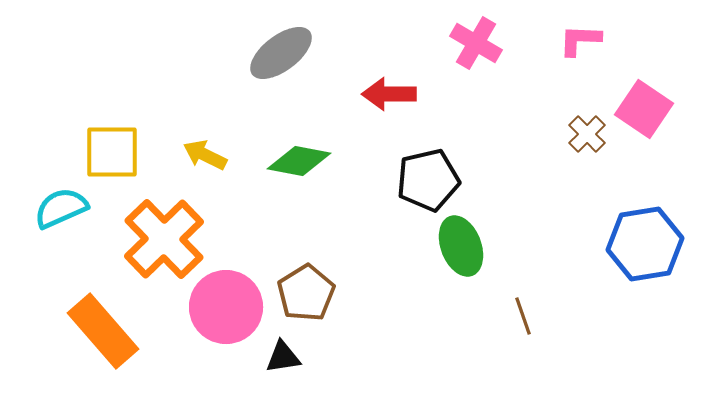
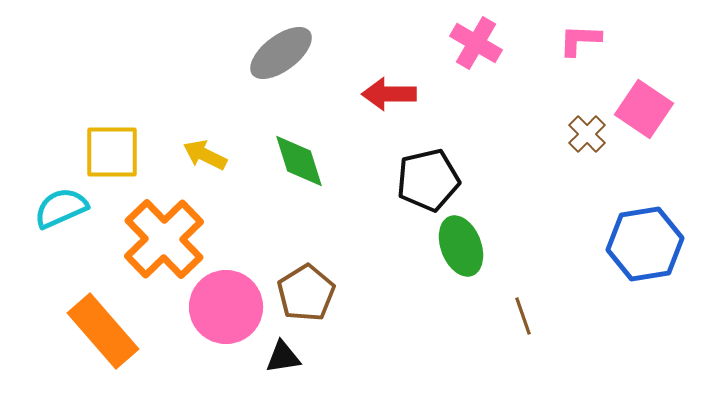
green diamond: rotated 62 degrees clockwise
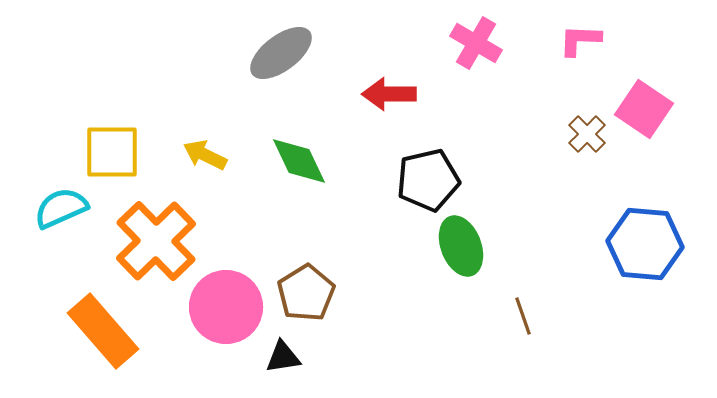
green diamond: rotated 8 degrees counterclockwise
orange cross: moved 8 px left, 2 px down
blue hexagon: rotated 14 degrees clockwise
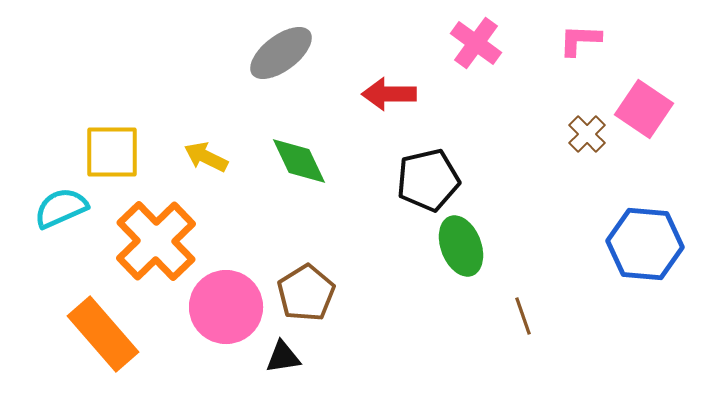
pink cross: rotated 6 degrees clockwise
yellow arrow: moved 1 px right, 2 px down
orange rectangle: moved 3 px down
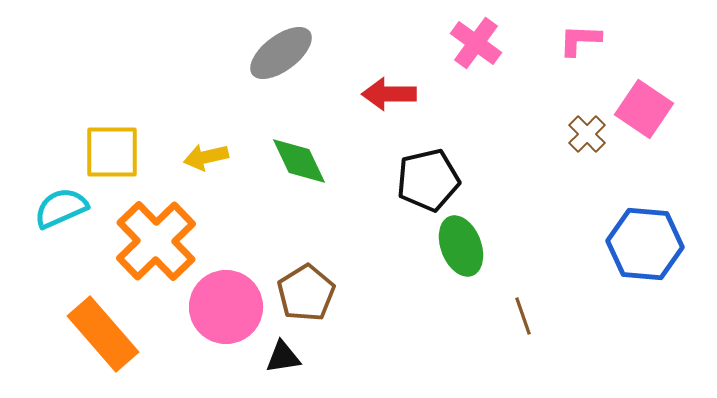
yellow arrow: rotated 39 degrees counterclockwise
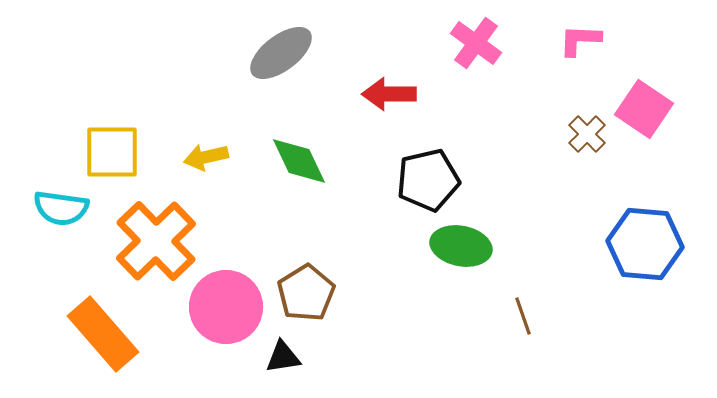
cyan semicircle: rotated 148 degrees counterclockwise
green ellipse: rotated 58 degrees counterclockwise
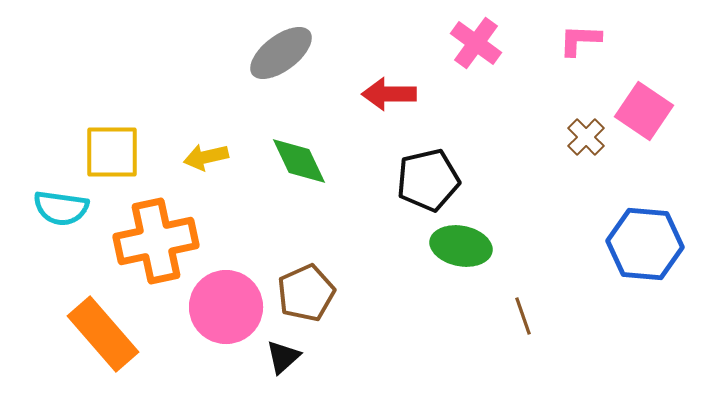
pink square: moved 2 px down
brown cross: moved 1 px left, 3 px down
orange cross: rotated 32 degrees clockwise
brown pentagon: rotated 8 degrees clockwise
black triangle: rotated 33 degrees counterclockwise
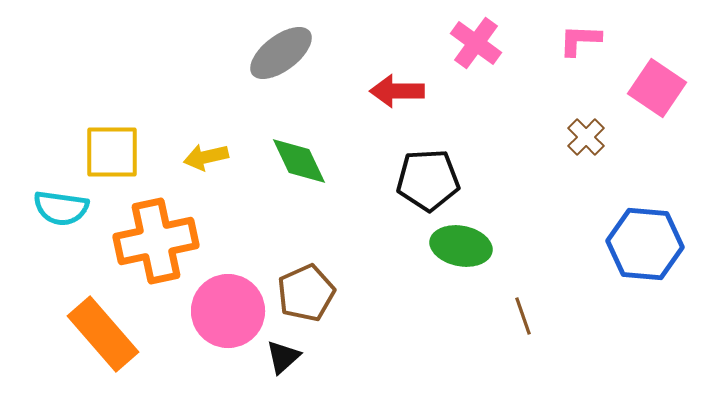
red arrow: moved 8 px right, 3 px up
pink square: moved 13 px right, 23 px up
black pentagon: rotated 10 degrees clockwise
pink circle: moved 2 px right, 4 px down
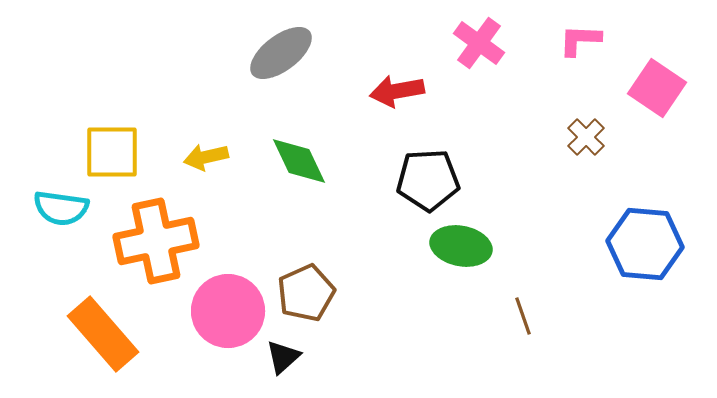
pink cross: moved 3 px right
red arrow: rotated 10 degrees counterclockwise
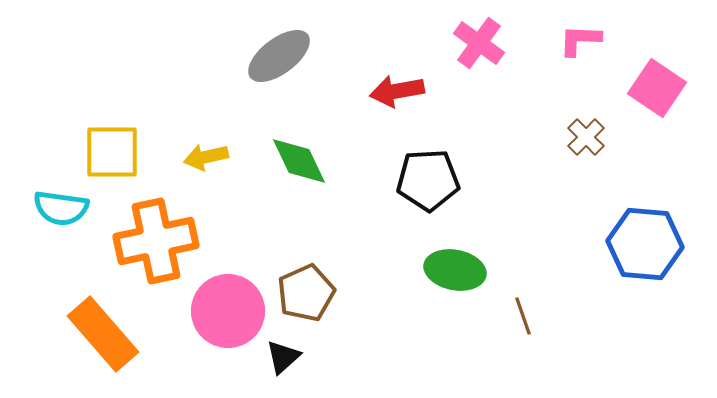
gray ellipse: moved 2 px left, 3 px down
green ellipse: moved 6 px left, 24 px down
